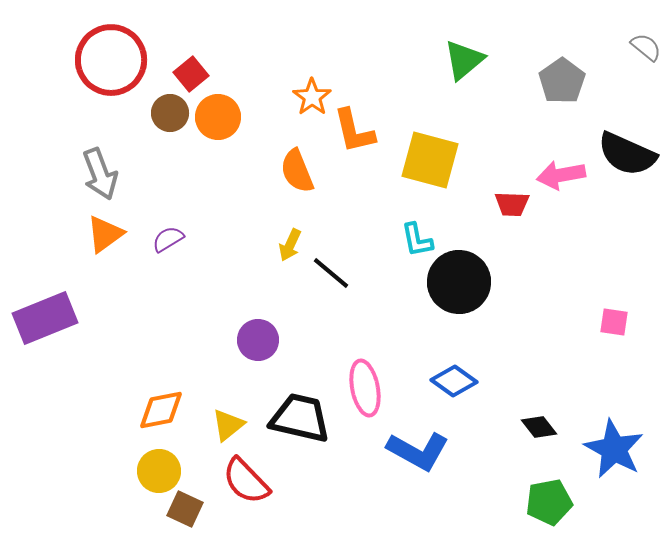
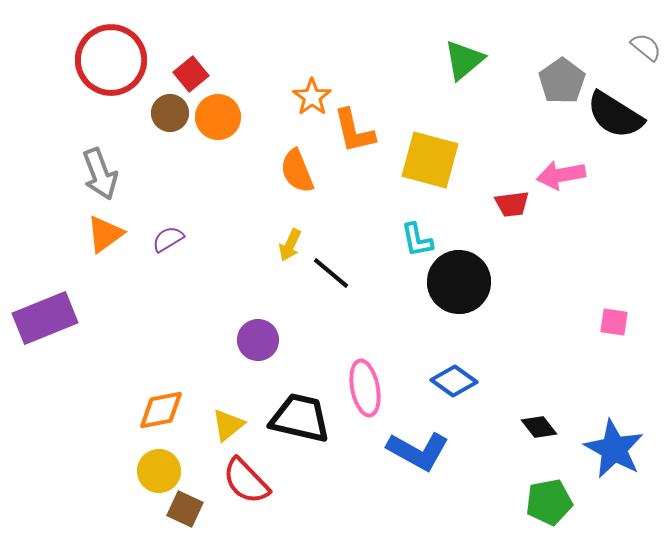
black semicircle: moved 12 px left, 39 px up; rotated 8 degrees clockwise
red trapezoid: rotated 9 degrees counterclockwise
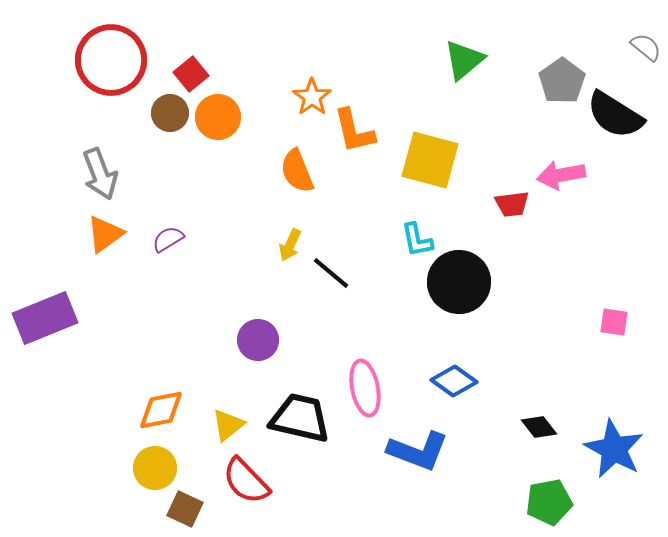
blue L-shape: rotated 8 degrees counterclockwise
yellow circle: moved 4 px left, 3 px up
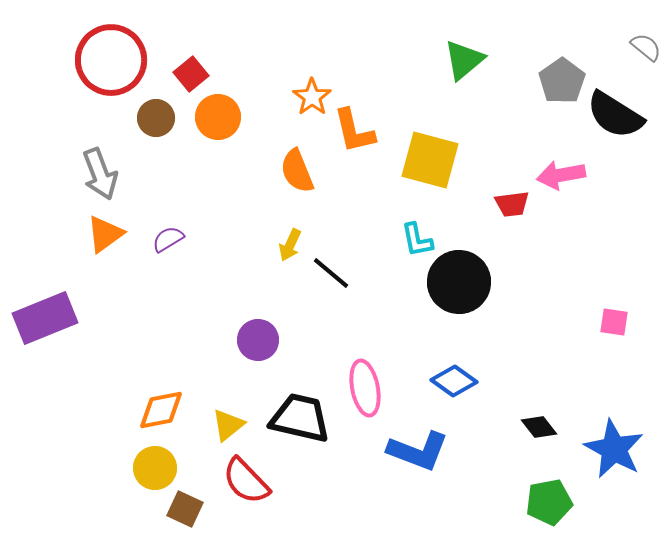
brown circle: moved 14 px left, 5 px down
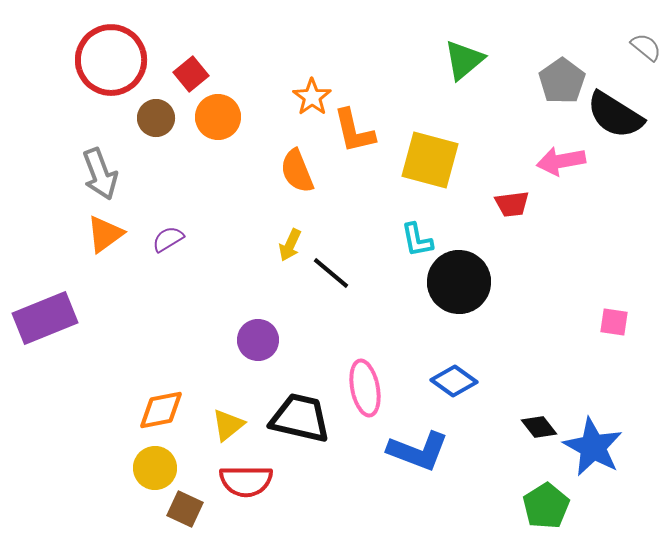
pink arrow: moved 14 px up
blue star: moved 21 px left, 2 px up
red semicircle: rotated 46 degrees counterclockwise
green pentagon: moved 3 px left, 4 px down; rotated 21 degrees counterclockwise
